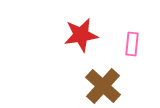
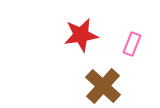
pink rectangle: rotated 15 degrees clockwise
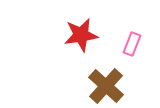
brown cross: moved 3 px right
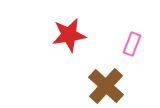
red star: moved 12 px left
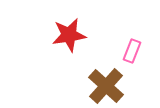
pink rectangle: moved 7 px down
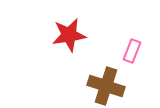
brown cross: rotated 24 degrees counterclockwise
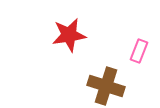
pink rectangle: moved 7 px right
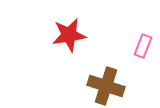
pink rectangle: moved 4 px right, 5 px up
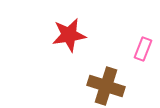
pink rectangle: moved 3 px down
